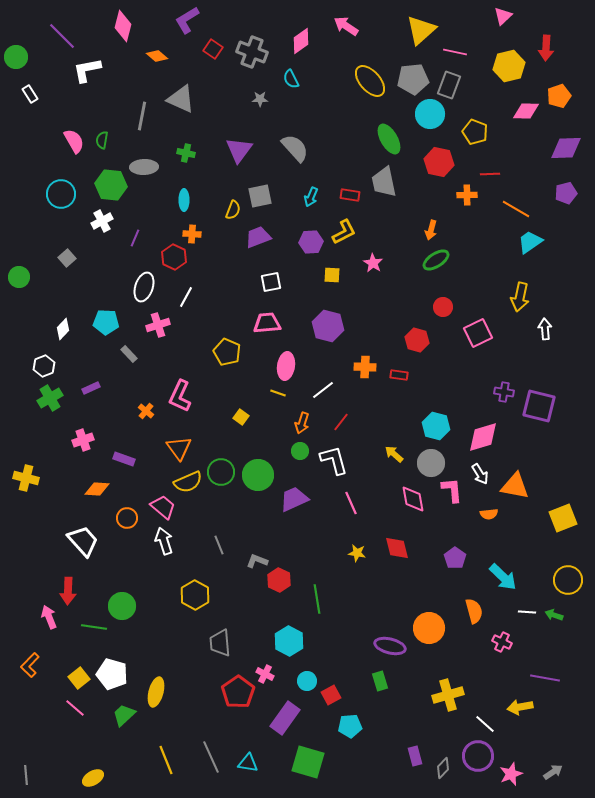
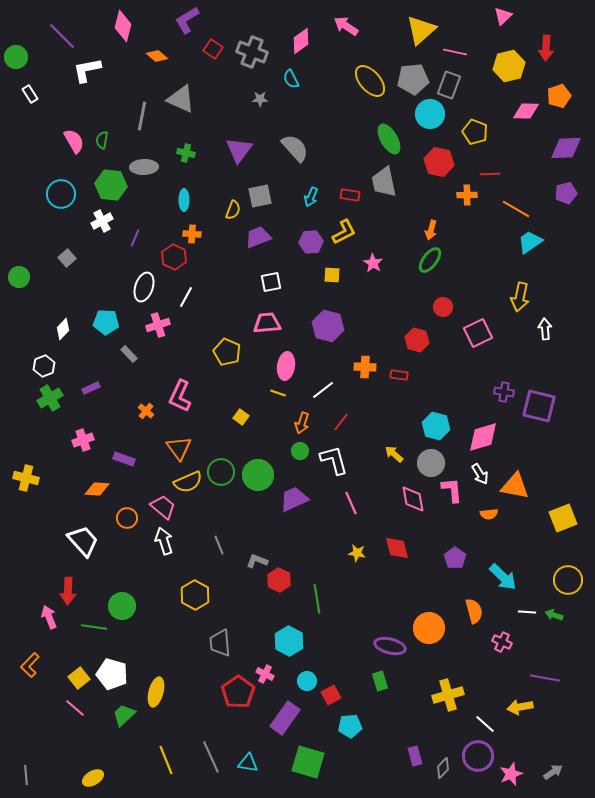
green ellipse at (436, 260): moved 6 px left; rotated 20 degrees counterclockwise
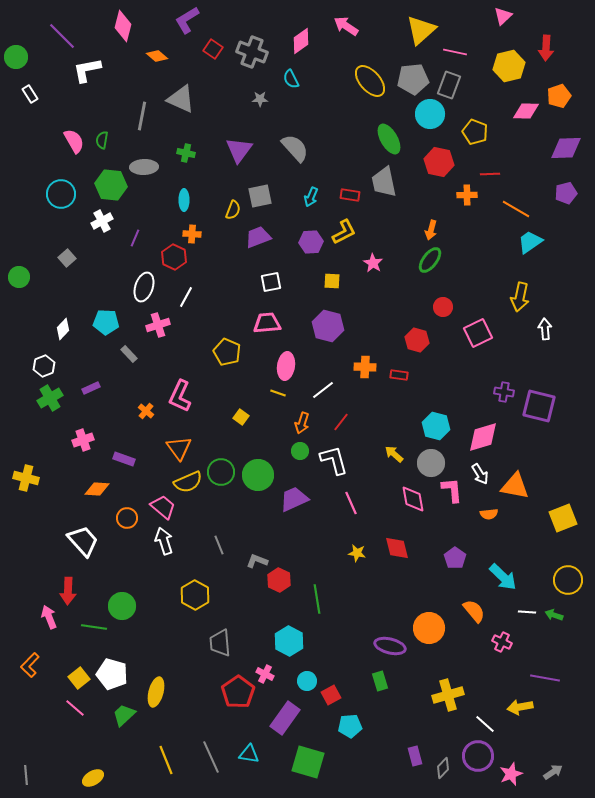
yellow square at (332, 275): moved 6 px down
orange semicircle at (474, 611): rotated 25 degrees counterclockwise
cyan triangle at (248, 763): moved 1 px right, 9 px up
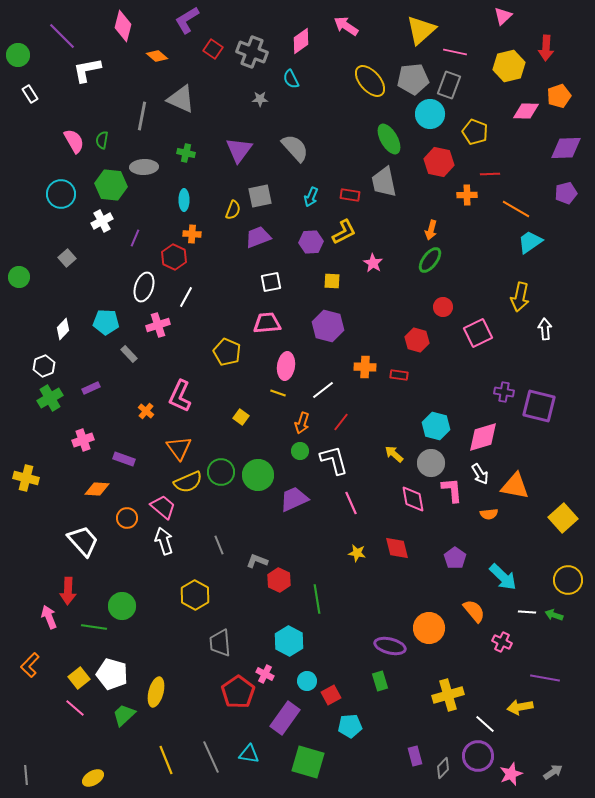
green circle at (16, 57): moved 2 px right, 2 px up
yellow square at (563, 518): rotated 20 degrees counterclockwise
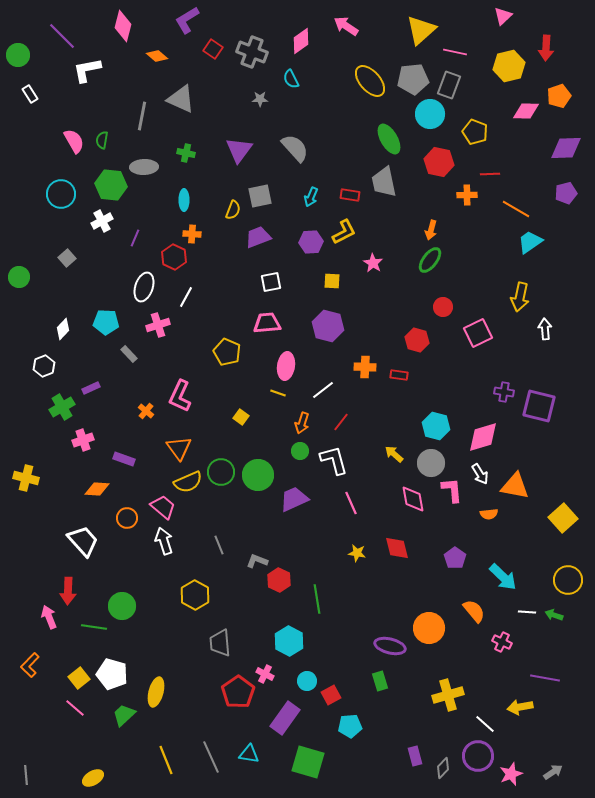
green cross at (50, 398): moved 12 px right, 9 px down
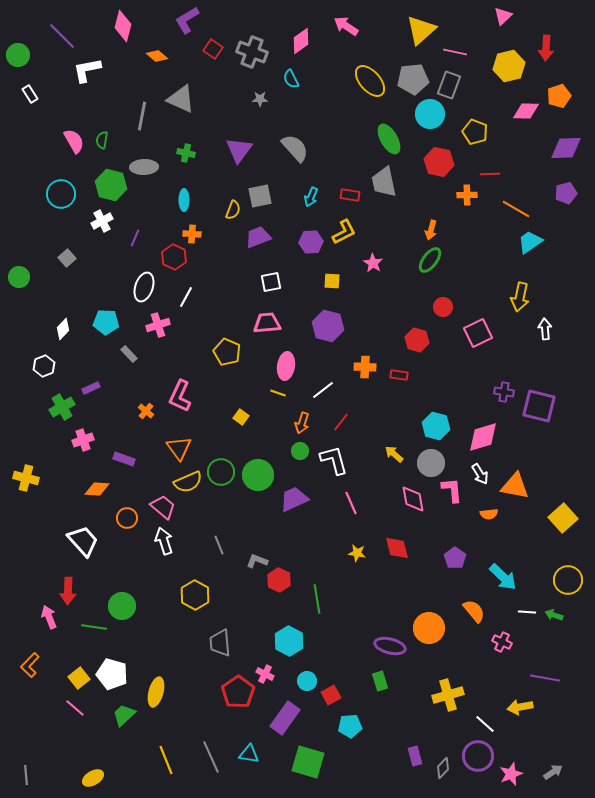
green hexagon at (111, 185): rotated 8 degrees clockwise
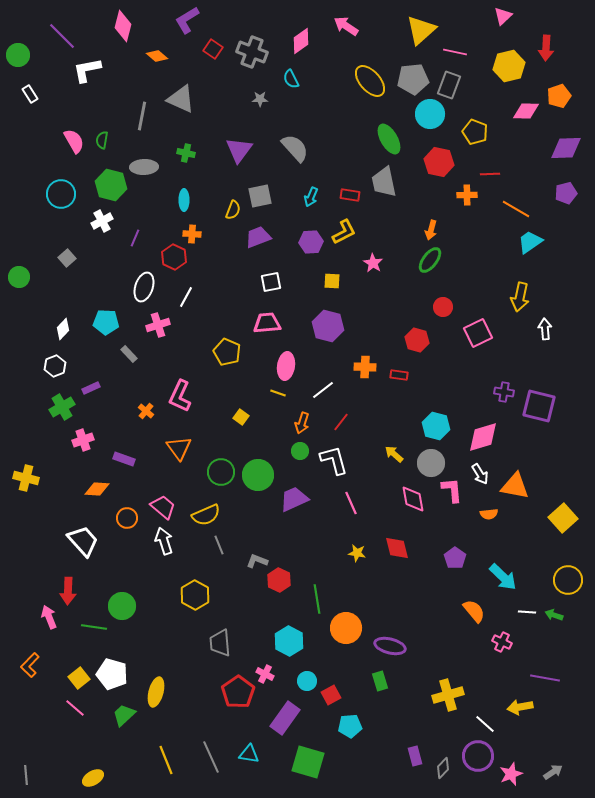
white hexagon at (44, 366): moved 11 px right
yellow semicircle at (188, 482): moved 18 px right, 33 px down
orange circle at (429, 628): moved 83 px left
